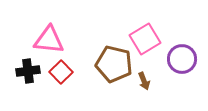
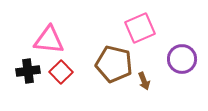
pink square: moved 5 px left, 11 px up; rotated 8 degrees clockwise
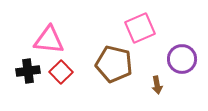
brown arrow: moved 13 px right, 4 px down; rotated 12 degrees clockwise
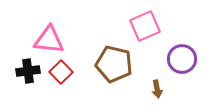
pink square: moved 5 px right, 2 px up
brown arrow: moved 4 px down
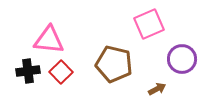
pink square: moved 4 px right, 2 px up
brown arrow: rotated 108 degrees counterclockwise
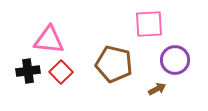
pink square: rotated 20 degrees clockwise
purple circle: moved 7 px left, 1 px down
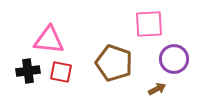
purple circle: moved 1 px left, 1 px up
brown pentagon: moved 1 px up; rotated 6 degrees clockwise
red square: rotated 35 degrees counterclockwise
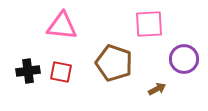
pink triangle: moved 13 px right, 14 px up
purple circle: moved 10 px right
